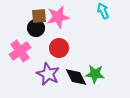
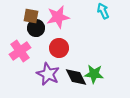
brown square: moved 8 px left; rotated 14 degrees clockwise
green star: moved 1 px left
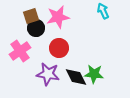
brown square: rotated 28 degrees counterclockwise
purple star: rotated 15 degrees counterclockwise
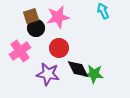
black diamond: moved 2 px right, 8 px up
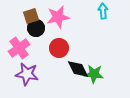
cyan arrow: rotated 21 degrees clockwise
pink cross: moved 1 px left, 3 px up
purple star: moved 21 px left
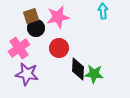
black diamond: rotated 30 degrees clockwise
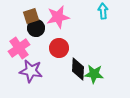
purple star: moved 4 px right, 3 px up
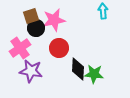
pink star: moved 4 px left, 3 px down
pink cross: moved 1 px right
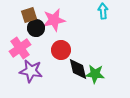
brown square: moved 2 px left, 1 px up
red circle: moved 2 px right, 2 px down
black diamond: rotated 15 degrees counterclockwise
green star: moved 1 px right
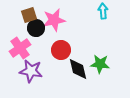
green star: moved 5 px right, 10 px up
